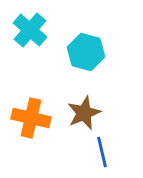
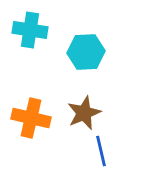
cyan cross: rotated 32 degrees counterclockwise
cyan hexagon: rotated 18 degrees counterclockwise
blue line: moved 1 px left, 1 px up
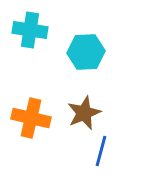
blue line: rotated 28 degrees clockwise
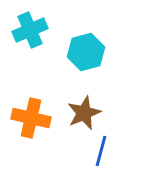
cyan cross: rotated 32 degrees counterclockwise
cyan hexagon: rotated 12 degrees counterclockwise
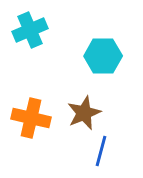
cyan hexagon: moved 17 px right, 4 px down; rotated 15 degrees clockwise
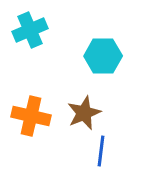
orange cross: moved 2 px up
blue line: rotated 8 degrees counterclockwise
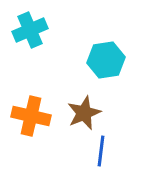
cyan hexagon: moved 3 px right, 4 px down; rotated 9 degrees counterclockwise
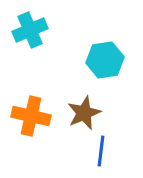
cyan hexagon: moved 1 px left
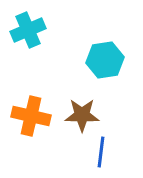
cyan cross: moved 2 px left
brown star: moved 2 px left, 2 px down; rotated 24 degrees clockwise
blue line: moved 1 px down
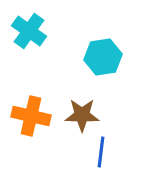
cyan cross: moved 1 px right, 1 px down; rotated 32 degrees counterclockwise
cyan hexagon: moved 2 px left, 3 px up
